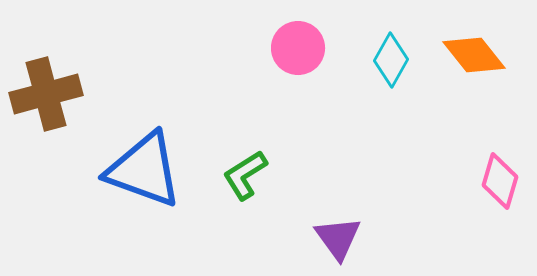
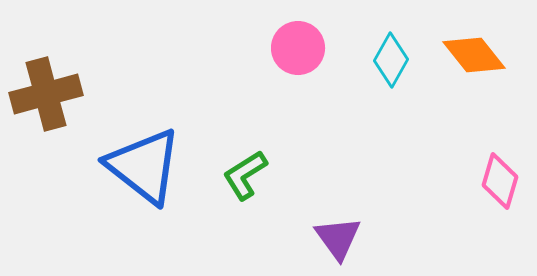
blue triangle: moved 4 px up; rotated 18 degrees clockwise
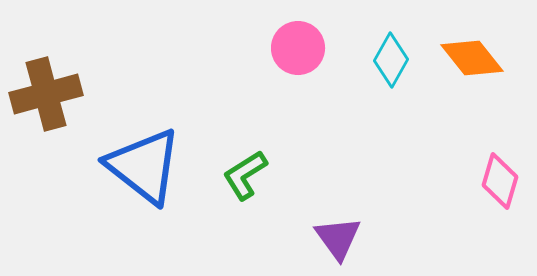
orange diamond: moved 2 px left, 3 px down
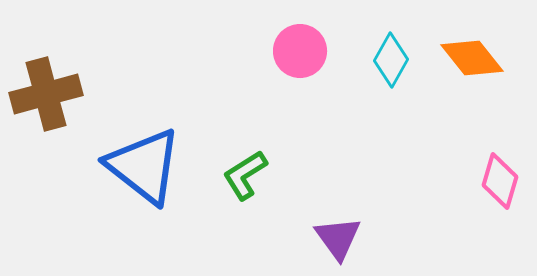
pink circle: moved 2 px right, 3 px down
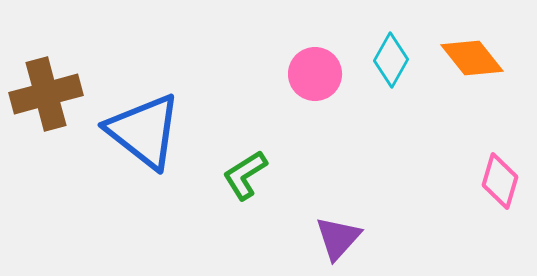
pink circle: moved 15 px right, 23 px down
blue triangle: moved 35 px up
purple triangle: rotated 18 degrees clockwise
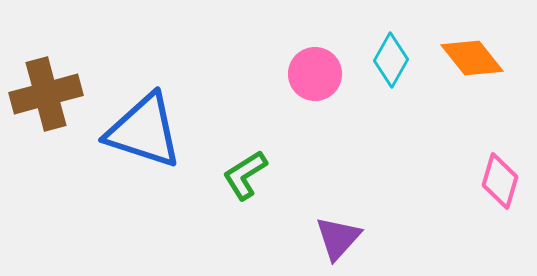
blue triangle: rotated 20 degrees counterclockwise
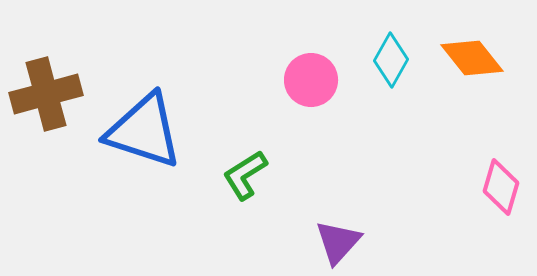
pink circle: moved 4 px left, 6 px down
pink diamond: moved 1 px right, 6 px down
purple triangle: moved 4 px down
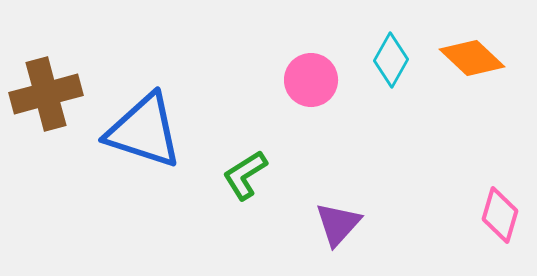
orange diamond: rotated 8 degrees counterclockwise
pink diamond: moved 1 px left, 28 px down
purple triangle: moved 18 px up
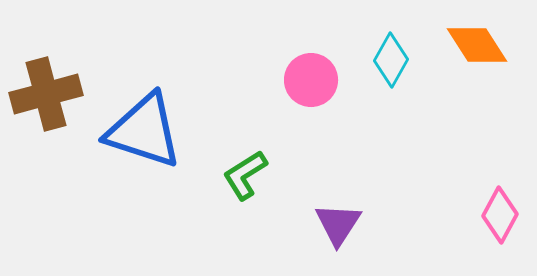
orange diamond: moved 5 px right, 13 px up; rotated 14 degrees clockwise
pink diamond: rotated 12 degrees clockwise
purple triangle: rotated 9 degrees counterclockwise
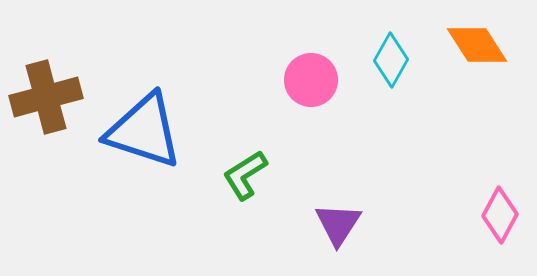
brown cross: moved 3 px down
